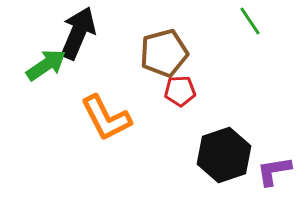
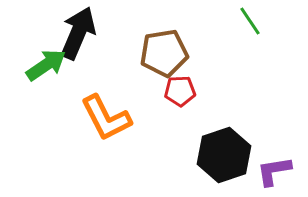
brown pentagon: rotated 6 degrees clockwise
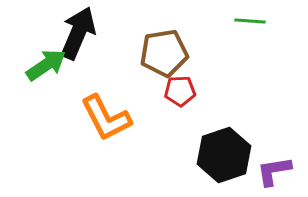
green line: rotated 52 degrees counterclockwise
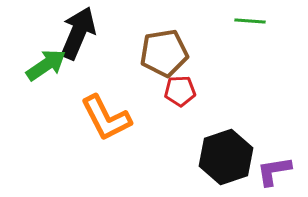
black hexagon: moved 2 px right, 2 px down
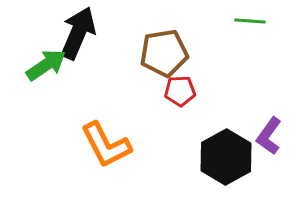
orange L-shape: moved 27 px down
black hexagon: rotated 10 degrees counterclockwise
purple L-shape: moved 5 px left, 35 px up; rotated 45 degrees counterclockwise
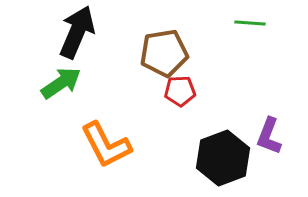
green line: moved 2 px down
black arrow: moved 1 px left, 1 px up
green arrow: moved 15 px right, 18 px down
purple L-shape: rotated 15 degrees counterclockwise
black hexagon: moved 3 px left, 1 px down; rotated 8 degrees clockwise
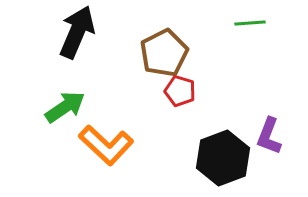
green line: rotated 8 degrees counterclockwise
brown pentagon: rotated 18 degrees counterclockwise
green arrow: moved 4 px right, 24 px down
red pentagon: rotated 20 degrees clockwise
orange L-shape: rotated 20 degrees counterclockwise
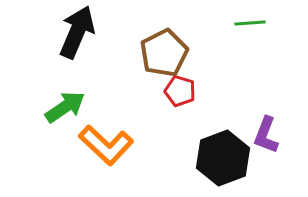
purple L-shape: moved 3 px left, 1 px up
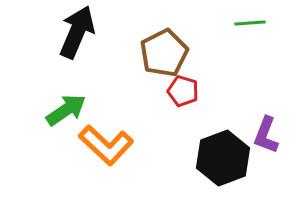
red pentagon: moved 3 px right
green arrow: moved 1 px right, 3 px down
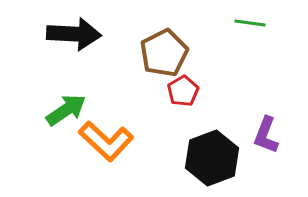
green line: rotated 12 degrees clockwise
black arrow: moved 3 px left, 2 px down; rotated 70 degrees clockwise
red pentagon: rotated 24 degrees clockwise
orange L-shape: moved 4 px up
black hexagon: moved 11 px left
